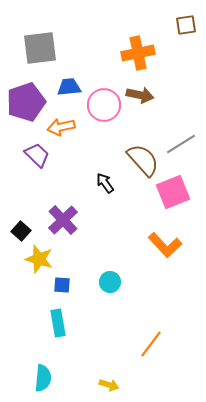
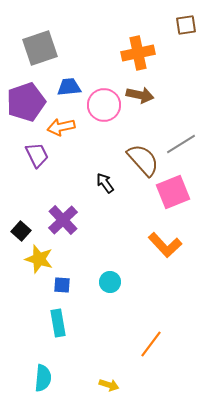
gray square: rotated 12 degrees counterclockwise
purple trapezoid: rotated 20 degrees clockwise
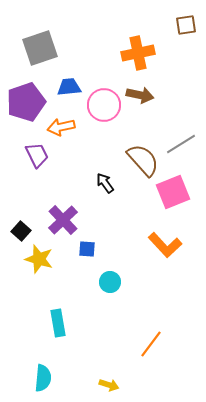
blue square: moved 25 px right, 36 px up
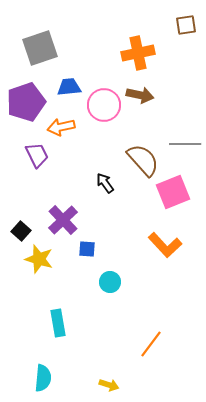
gray line: moved 4 px right; rotated 32 degrees clockwise
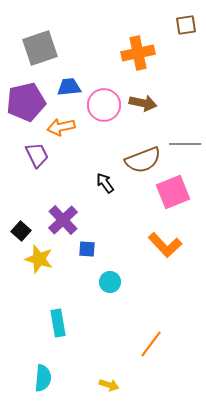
brown arrow: moved 3 px right, 8 px down
purple pentagon: rotated 6 degrees clockwise
brown semicircle: rotated 111 degrees clockwise
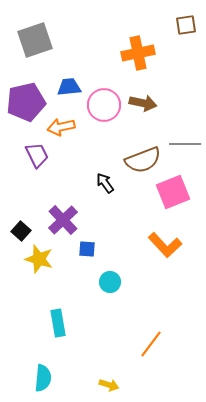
gray square: moved 5 px left, 8 px up
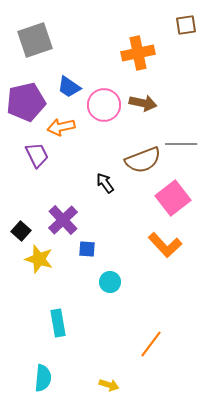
blue trapezoid: rotated 140 degrees counterclockwise
gray line: moved 4 px left
pink square: moved 6 px down; rotated 16 degrees counterclockwise
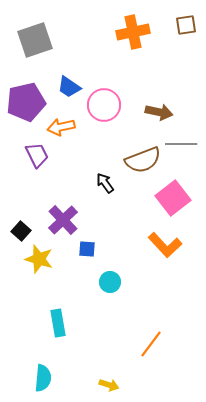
orange cross: moved 5 px left, 21 px up
brown arrow: moved 16 px right, 9 px down
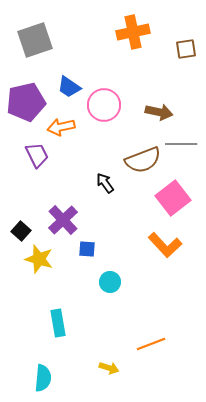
brown square: moved 24 px down
orange line: rotated 32 degrees clockwise
yellow arrow: moved 17 px up
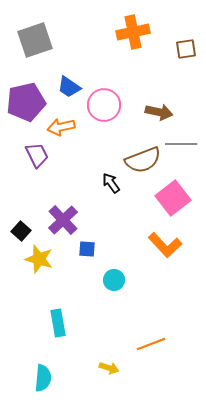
black arrow: moved 6 px right
cyan circle: moved 4 px right, 2 px up
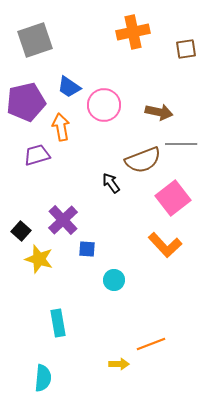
orange arrow: rotated 92 degrees clockwise
purple trapezoid: rotated 80 degrees counterclockwise
yellow arrow: moved 10 px right, 4 px up; rotated 18 degrees counterclockwise
